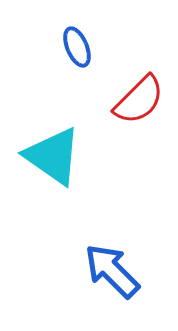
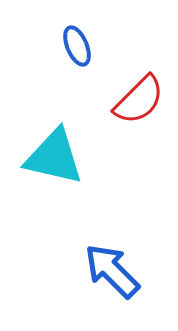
blue ellipse: moved 1 px up
cyan triangle: moved 1 px right, 1 px down; rotated 22 degrees counterclockwise
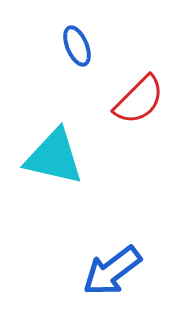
blue arrow: rotated 82 degrees counterclockwise
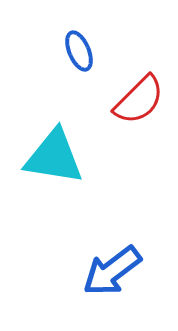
blue ellipse: moved 2 px right, 5 px down
cyan triangle: rotated 4 degrees counterclockwise
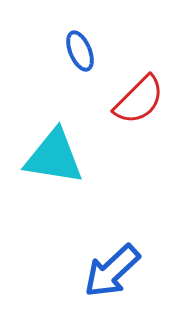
blue ellipse: moved 1 px right
blue arrow: rotated 6 degrees counterclockwise
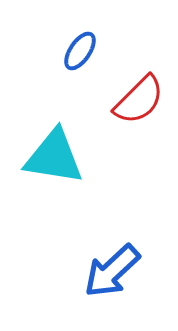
blue ellipse: rotated 57 degrees clockwise
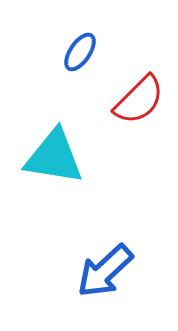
blue ellipse: moved 1 px down
blue arrow: moved 7 px left
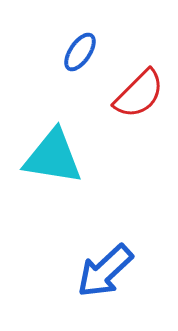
red semicircle: moved 6 px up
cyan triangle: moved 1 px left
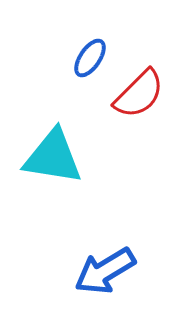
blue ellipse: moved 10 px right, 6 px down
blue arrow: rotated 12 degrees clockwise
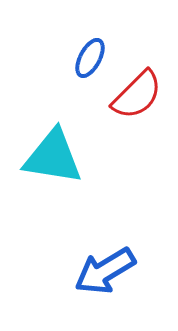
blue ellipse: rotated 6 degrees counterclockwise
red semicircle: moved 2 px left, 1 px down
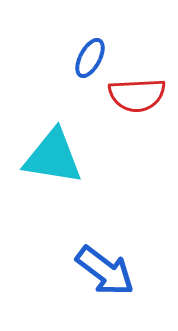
red semicircle: rotated 42 degrees clockwise
blue arrow: rotated 112 degrees counterclockwise
